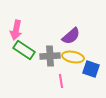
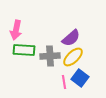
purple semicircle: moved 2 px down
green rectangle: rotated 30 degrees counterclockwise
yellow ellipse: rotated 55 degrees counterclockwise
blue square: moved 11 px left, 9 px down; rotated 18 degrees clockwise
pink line: moved 3 px right, 1 px down
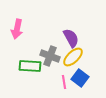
pink arrow: moved 1 px right, 1 px up
purple semicircle: rotated 78 degrees counterclockwise
green rectangle: moved 6 px right, 16 px down
gray cross: rotated 24 degrees clockwise
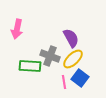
yellow ellipse: moved 2 px down
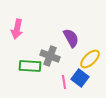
yellow ellipse: moved 17 px right
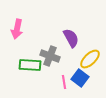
green rectangle: moved 1 px up
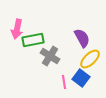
purple semicircle: moved 11 px right
gray cross: rotated 12 degrees clockwise
green rectangle: moved 3 px right, 25 px up; rotated 15 degrees counterclockwise
blue square: moved 1 px right
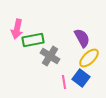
yellow ellipse: moved 1 px left, 1 px up
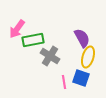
pink arrow: rotated 24 degrees clockwise
yellow ellipse: moved 1 px left, 1 px up; rotated 30 degrees counterclockwise
blue square: rotated 18 degrees counterclockwise
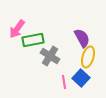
blue square: rotated 24 degrees clockwise
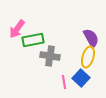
purple semicircle: moved 9 px right
gray cross: rotated 24 degrees counterclockwise
